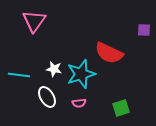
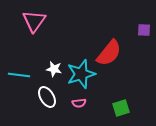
red semicircle: rotated 76 degrees counterclockwise
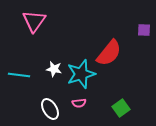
white ellipse: moved 3 px right, 12 px down
green square: rotated 18 degrees counterclockwise
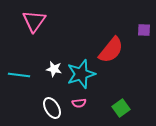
red semicircle: moved 2 px right, 3 px up
white ellipse: moved 2 px right, 1 px up
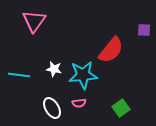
cyan star: moved 2 px right, 1 px down; rotated 12 degrees clockwise
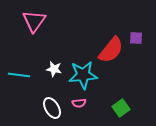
purple square: moved 8 px left, 8 px down
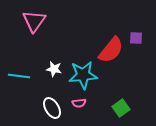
cyan line: moved 1 px down
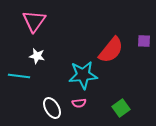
purple square: moved 8 px right, 3 px down
white star: moved 17 px left, 13 px up
